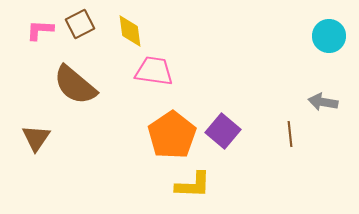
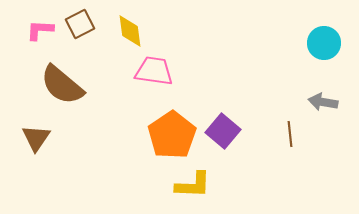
cyan circle: moved 5 px left, 7 px down
brown semicircle: moved 13 px left
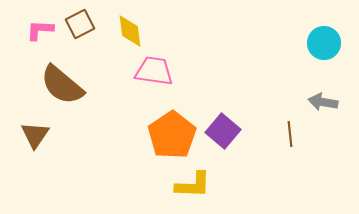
brown triangle: moved 1 px left, 3 px up
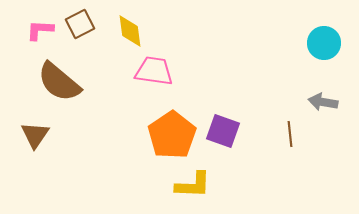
brown semicircle: moved 3 px left, 3 px up
purple square: rotated 20 degrees counterclockwise
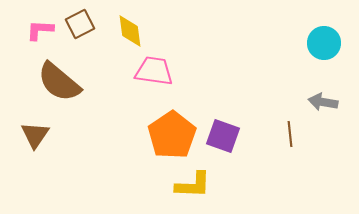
purple square: moved 5 px down
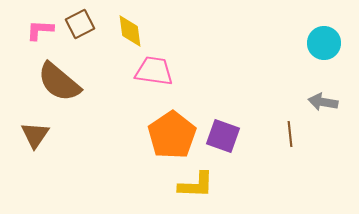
yellow L-shape: moved 3 px right
